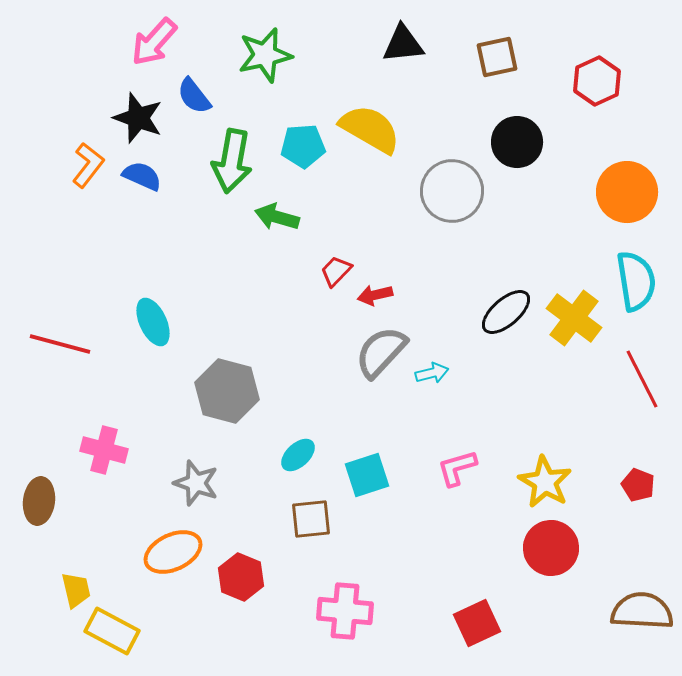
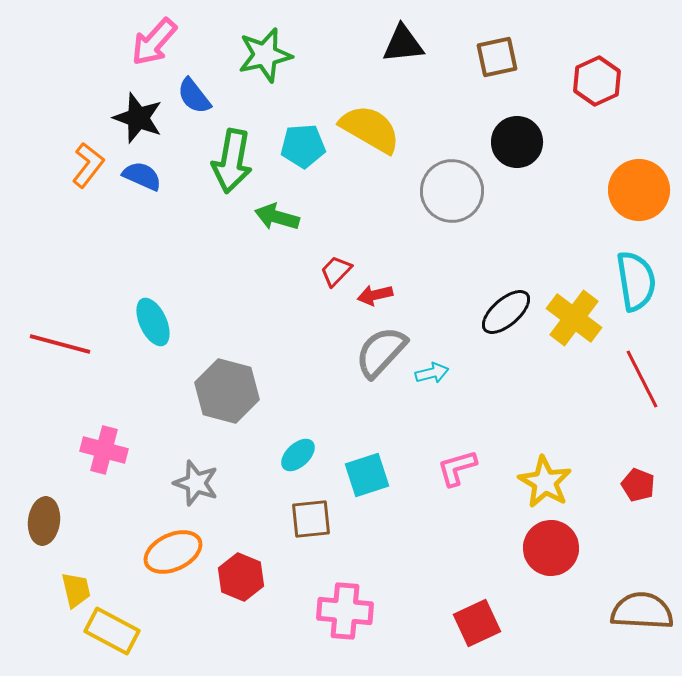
orange circle at (627, 192): moved 12 px right, 2 px up
brown ellipse at (39, 501): moved 5 px right, 20 px down
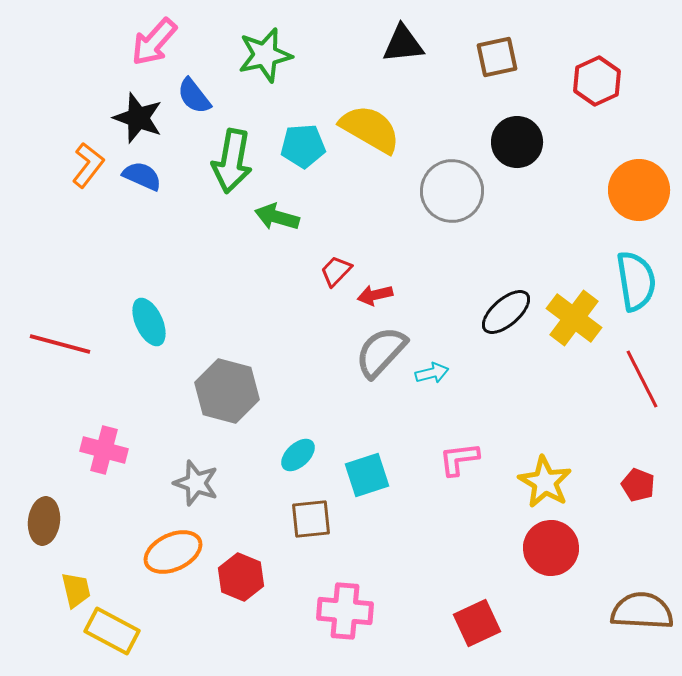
cyan ellipse at (153, 322): moved 4 px left
pink L-shape at (457, 468): moved 2 px right, 9 px up; rotated 9 degrees clockwise
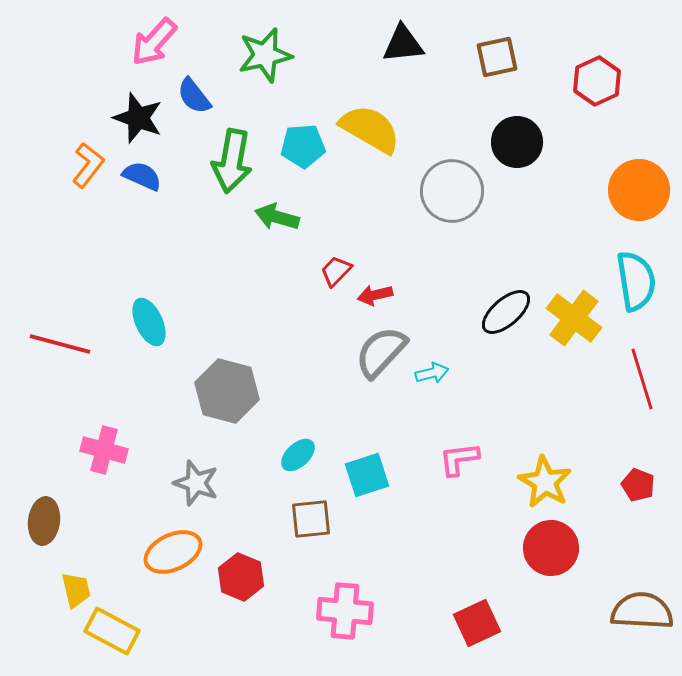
red line at (642, 379): rotated 10 degrees clockwise
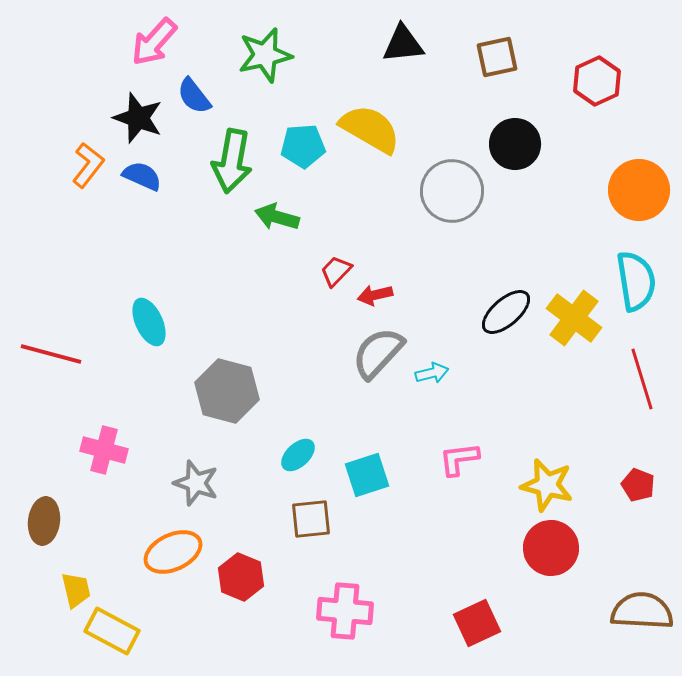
black circle at (517, 142): moved 2 px left, 2 px down
red line at (60, 344): moved 9 px left, 10 px down
gray semicircle at (381, 352): moved 3 px left, 1 px down
yellow star at (545, 482): moved 2 px right, 3 px down; rotated 16 degrees counterclockwise
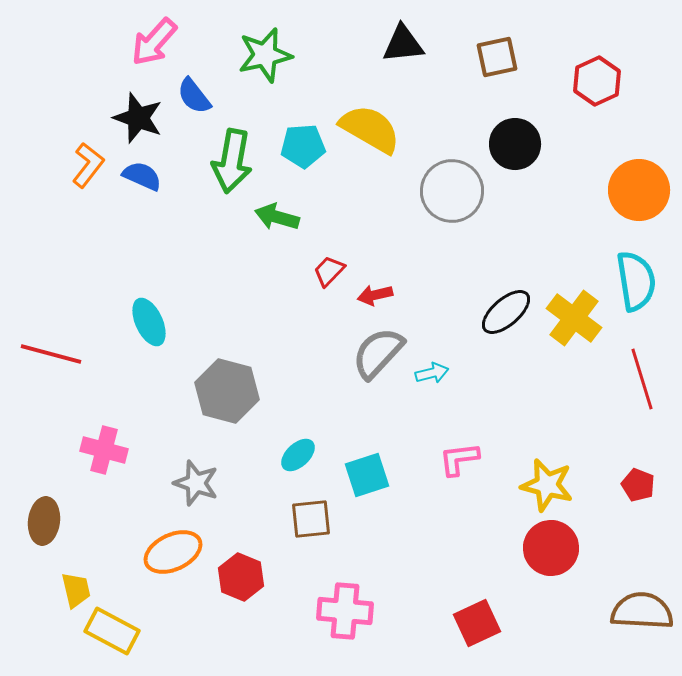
red trapezoid at (336, 271): moved 7 px left
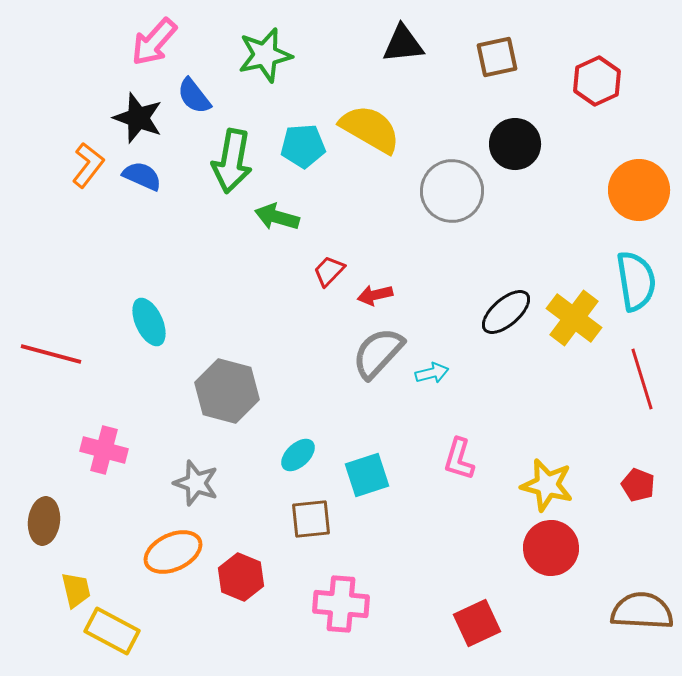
pink L-shape at (459, 459): rotated 66 degrees counterclockwise
pink cross at (345, 611): moved 4 px left, 7 px up
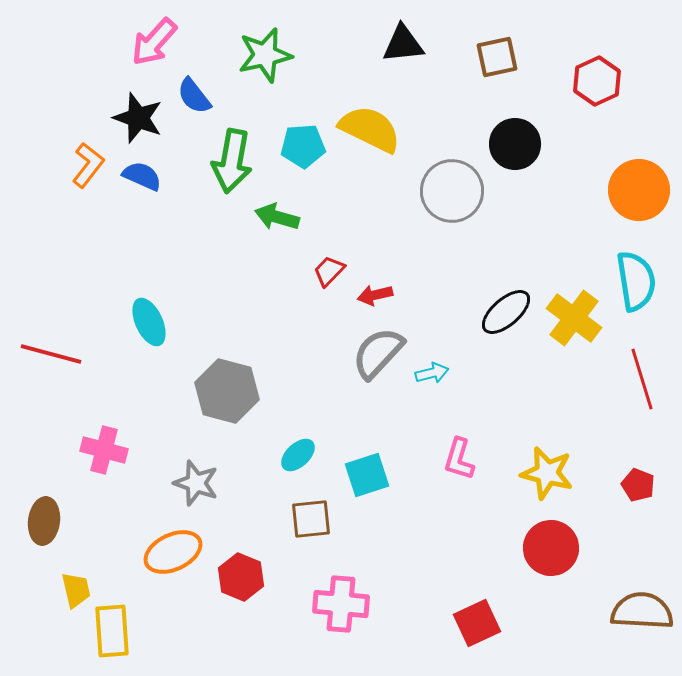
yellow semicircle at (370, 129): rotated 4 degrees counterclockwise
yellow star at (547, 485): moved 12 px up
yellow rectangle at (112, 631): rotated 58 degrees clockwise
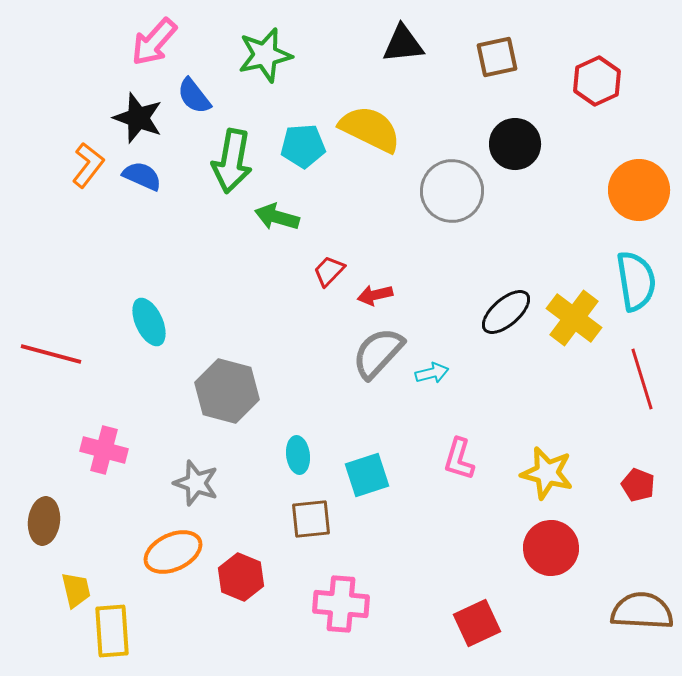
cyan ellipse at (298, 455): rotated 54 degrees counterclockwise
